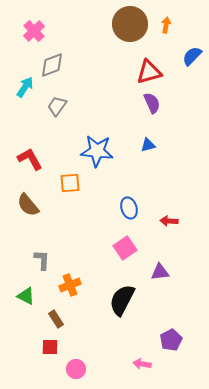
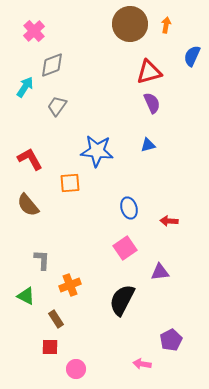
blue semicircle: rotated 20 degrees counterclockwise
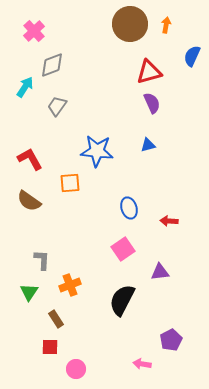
brown semicircle: moved 1 px right, 4 px up; rotated 15 degrees counterclockwise
pink square: moved 2 px left, 1 px down
green triangle: moved 3 px right, 4 px up; rotated 36 degrees clockwise
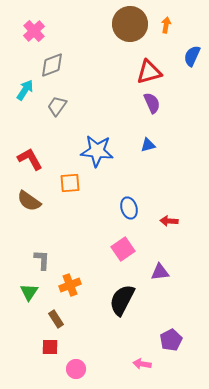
cyan arrow: moved 3 px down
